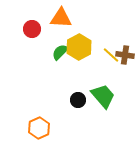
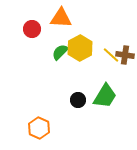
yellow hexagon: moved 1 px right, 1 px down
green trapezoid: moved 2 px right; rotated 72 degrees clockwise
orange hexagon: rotated 10 degrees counterclockwise
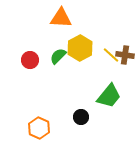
red circle: moved 2 px left, 31 px down
green semicircle: moved 2 px left, 4 px down
green trapezoid: moved 4 px right; rotated 8 degrees clockwise
black circle: moved 3 px right, 17 px down
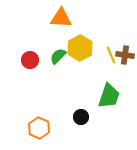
yellow line: rotated 24 degrees clockwise
green trapezoid: rotated 20 degrees counterclockwise
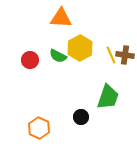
green semicircle: rotated 108 degrees counterclockwise
green trapezoid: moved 1 px left, 1 px down
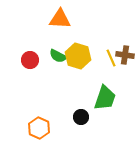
orange triangle: moved 1 px left, 1 px down
yellow hexagon: moved 2 px left, 8 px down; rotated 15 degrees counterclockwise
yellow line: moved 3 px down
green trapezoid: moved 3 px left, 1 px down
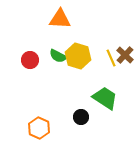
brown cross: rotated 36 degrees clockwise
green trapezoid: rotated 76 degrees counterclockwise
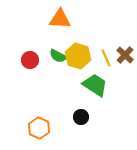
yellow line: moved 5 px left
green trapezoid: moved 10 px left, 13 px up
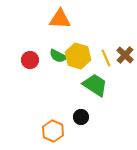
orange hexagon: moved 14 px right, 3 px down
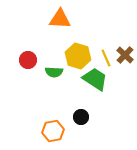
green semicircle: moved 4 px left, 16 px down; rotated 24 degrees counterclockwise
red circle: moved 2 px left
green trapezoid: moved 6 px up
orange hexagon: rotated 25 degrees clockwise
